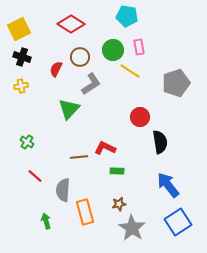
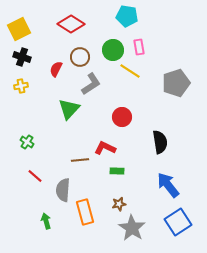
red circle: moved 18 px left
brown line: moved 1 px right, 3 px down
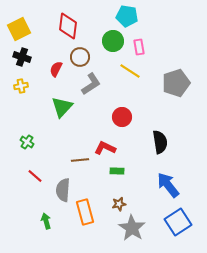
red diamond: moved 3 px left, 2 px down; rotated 64 degrees clockwise
green circle: moved 9 px up
green triangle: moved 7 px left, 2 px up
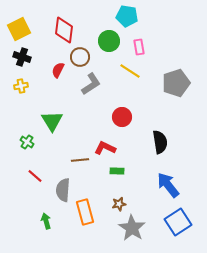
red diamond: moved 4 px left, 4 px down
green circle: moved 4 px left
red semicircle: moved 2 px right, 1 px down
green triangle: moved 10 px left, 14 px down; rotated 15 degrees counterclockwise
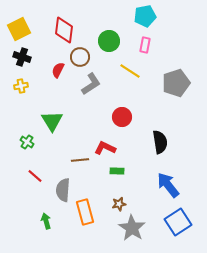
cyan pentagon: moved 18 px right; rotated 20 degrees counterclockwise
pink rectangle: moved 6 px right, 2 px up; rotated 21 degrees clockwise
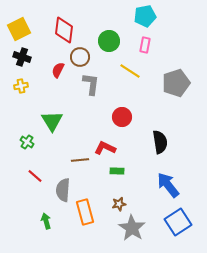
gray L-shape: rotated 50 degrees counterclockwise
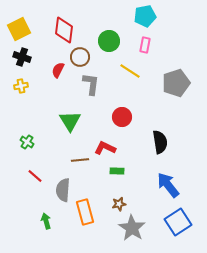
green triangle: moved 18 px right
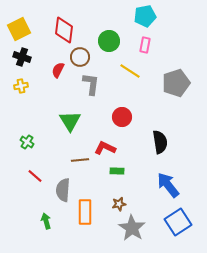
orange rectangle: rotated 15 degrees clockwise
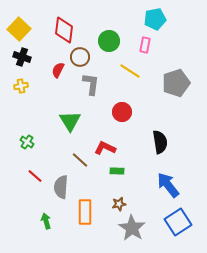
cyan pentagon: moved 10 px right, 3 px down
yellow square: rotated 20 degrees counterclockwise
red circle: moved 5 px up
brown line: rotated 48 degrees clockwise
gray semicircle: moved 2 px left, 3 px up
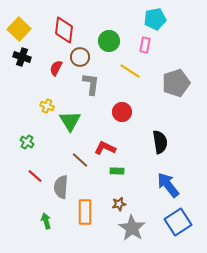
red semicircle: moved 2 px left, 2 px up
yellow cross: moved 26 px right, 20 px down; rotated 32 degrees clockwise
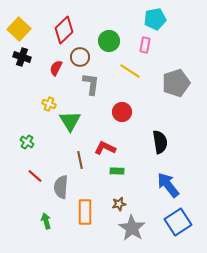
red diamond: rotated 40 degrees clockwise
yellow cross: moved 2 px right, 2 px up
brown line: rotated 36 degrees clockwise
